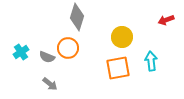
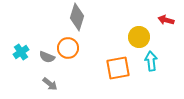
red arrow: rotated 35 degrees clockwise
yellow circle: moved 17 px right
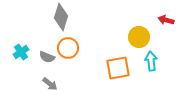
gray diamond: moved 16 px left
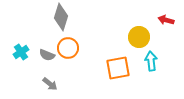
gray semicircle: moved 2 px up
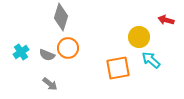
cyan arrow: moved 1 px up; rotated 42 degrees counterclockwise
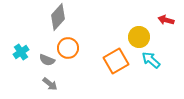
gray diamond: moved 3 px left; rotated 24 degrees clockwise
gray semicircle: moved 5 px down
orange square: moved 2 px left, 7 px up; rotated 20 degrees counterclockwise
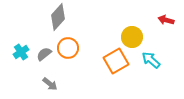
yellow circle: moved 7 px left
gray semicircle: moved 3 px left, 6 px up; rotated 119 degrees clockwise
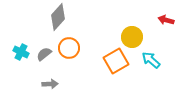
orange circle: moved 1 px right
cyan cross: rotated 28 degrees counterclockwise
gray arrow: rotated 42 degrees counterclockwise
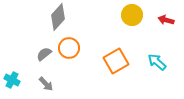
yellow circle: moved 22 px up
cyan cross: moved 9 px left, 28 px down
cyan arrow: moved 6 px right, 2 px down
gray arrow: moved 4 px left; rotated 49 degrees clockwise
